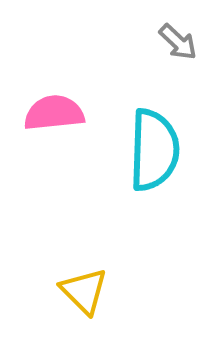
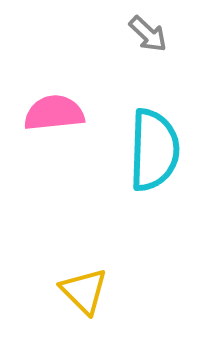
gray arrow: moved 30 px left, 8 px up
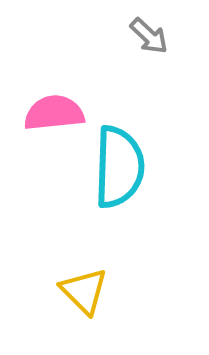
gray arrow: moved 1 px right, 2 px down
cyan semicircle: moved 35 px left, 17 px down
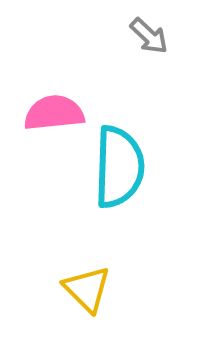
yellow triangle: moved 3 px right, 2 px up
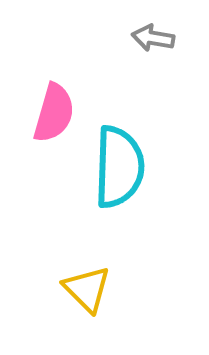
gray arrow: moved 4 px right, 2 px down; rotated 147 degrees clockwise
pink semicircle: rotated 112 degrees clockwise
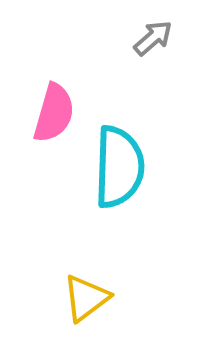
gray arrow: rotated 129 degrees clockwise
yellow triangle: moved 1 px left, 9 px down; rotated 38 degrees clockwise
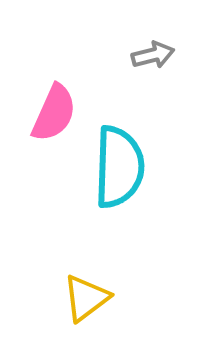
gray arrow: moved 17 px down; rotated 27 degrees clockwise
pink semicircle: rotated 8 degrees clockwise
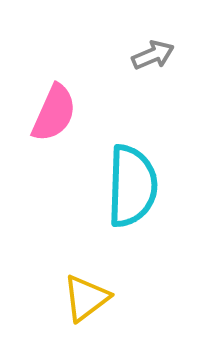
gray arrow: rotated 9 degrees counterclockwise
cyan semicircle: moved 13 px right, 19 px down
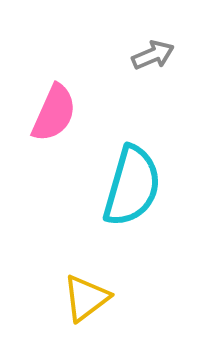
cyan semicircle: rotated 14 degrees clockwise
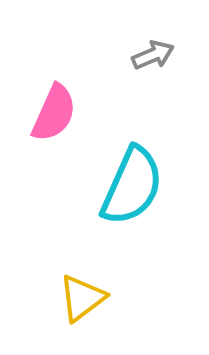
cyan semicircle: rotated 8 degrees clockwise
yellow triangle: moved 4 px left
